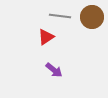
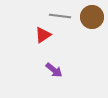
red triangle: moved 3 px left, 2 px up
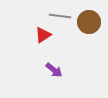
brown circle: moved 3 px left, 5 px down
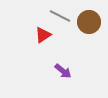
gray line: rotated 20 degrees clockwise
purple arrow: moved 9 px right, 1 px down
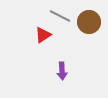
purple arrow: moved 1 px left; rotated 48 degrees clockwise
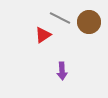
gray line: moved 2 px down
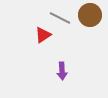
brown circle: moved 1 px right, 7 px up
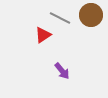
brown circle: moved 1 px right
purple arrow: rotated 36 degrees counterclockwise
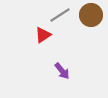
gray line: moved 3 px up; rotated 60 degrees counterclockwise
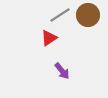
brown circle: moved 3 px left
red triangle: moved 6 px right, 3 px down
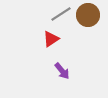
gray line: moved 1 px right, 1 px up
red triangle: moved 2 px right, 1 px down
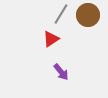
gray line: rotated 25 degrees counterclockwise
purple arrow: moved 1 px left, 1 px down
